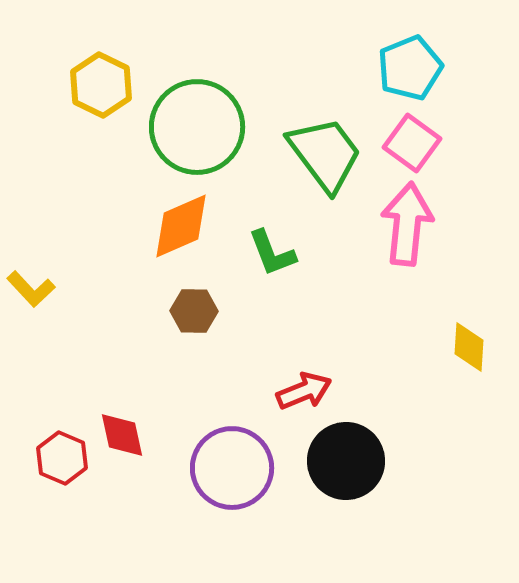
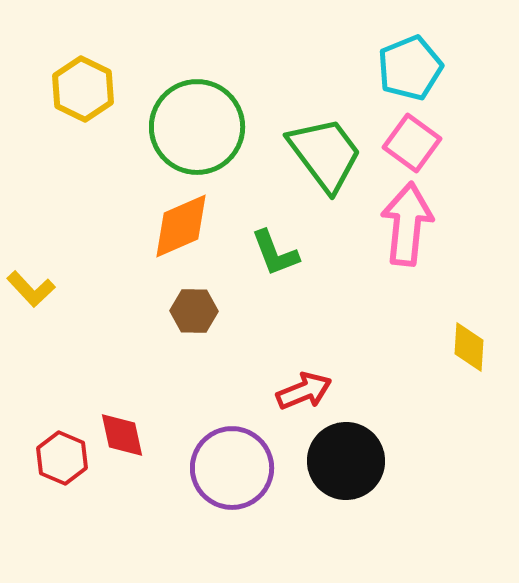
yellow hexagon: moved 18 px left, 4 px down
green L-shape: moved 3 px right
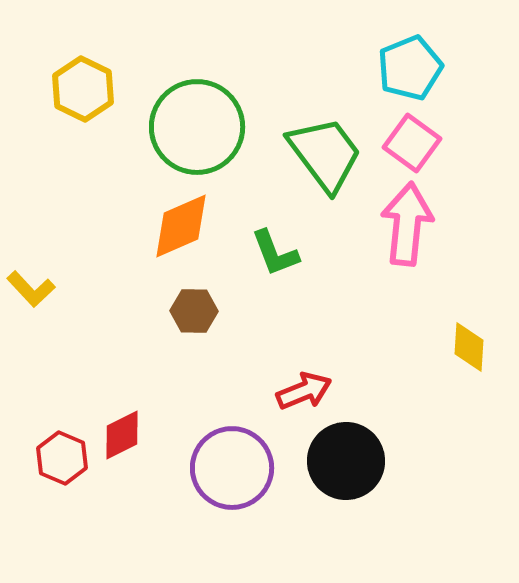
red diamond: rotated 76 degrees clockwise
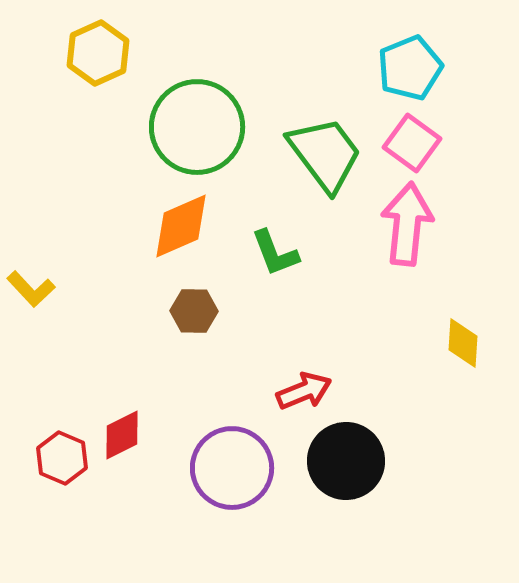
yellow hexagon: moved 15 px right, 36 px up; rotated 10 degrees clockwise
yellow diamond: moved 6 px left, 4 px up
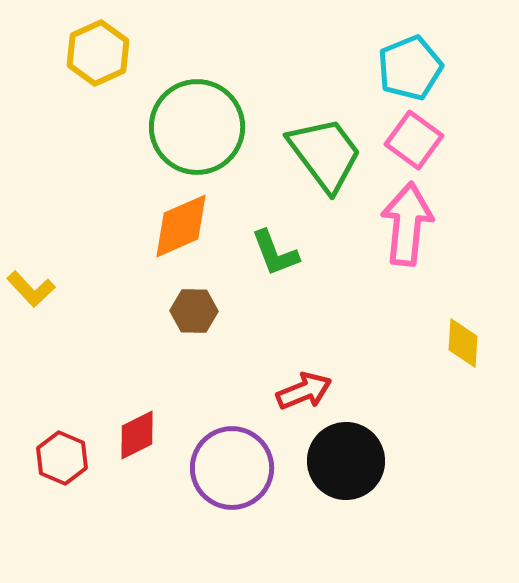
pink square: moved 2 px right, 3 px up
red diamond: moved 15 px right
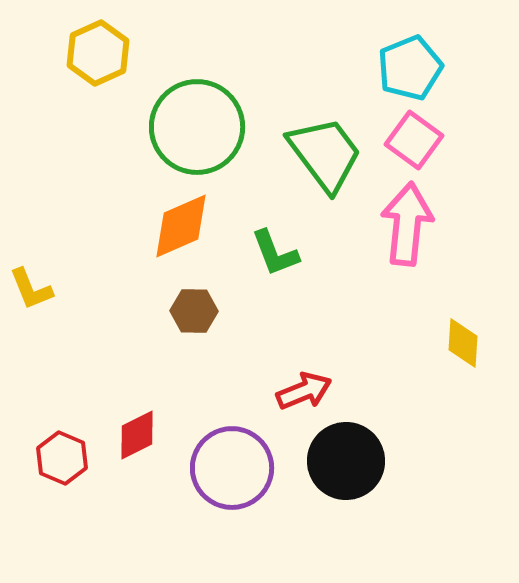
yellow L-shape: rotated 21 degrees clockwise
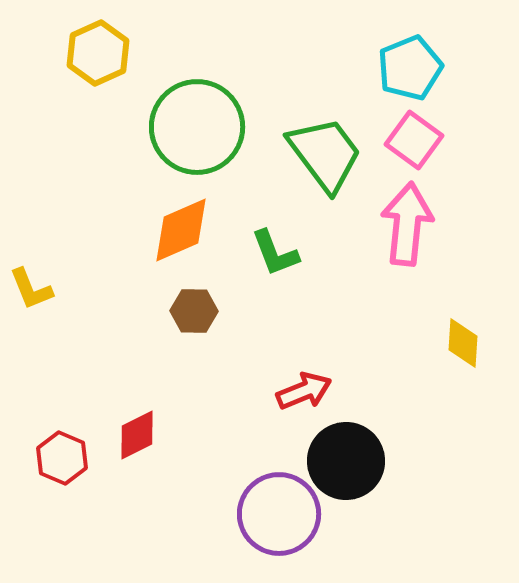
orange diamond: moved 4 px down
purple circle: moved 47 px right, 46 px down
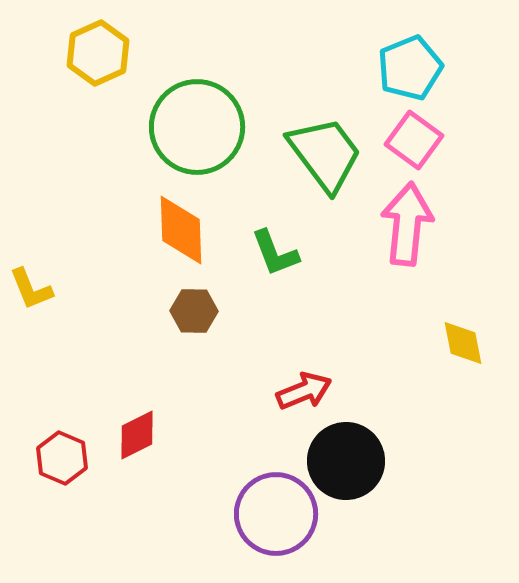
orange diamond: rotated 68 degrees counterclockwise
yellow diamond: rotated 15 degrees counterclockwise
purple circle: moved 3 px left
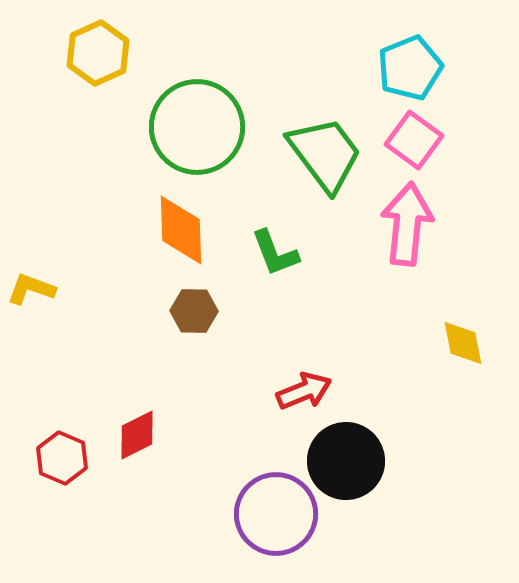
yellow L-shape: rotated 132 degrees clockwise
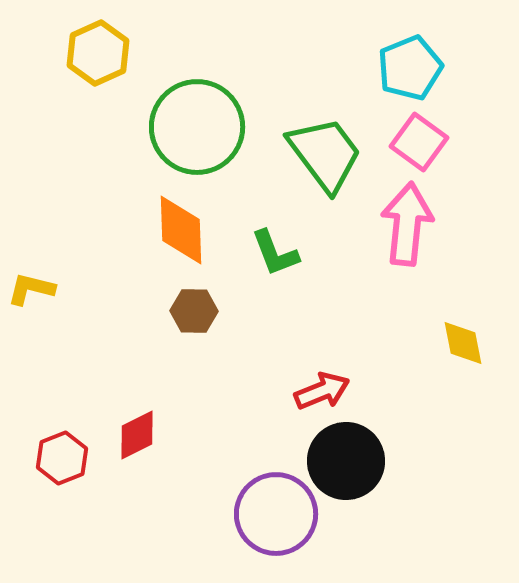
pink square: moved 5 px right, 2 px down
yellow L-shape: rotated 6 degrees counterclockwise
red arrow: moved 18 px right
red hexagon: rotated 15 degrees clockwise
